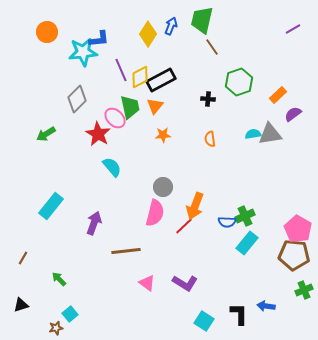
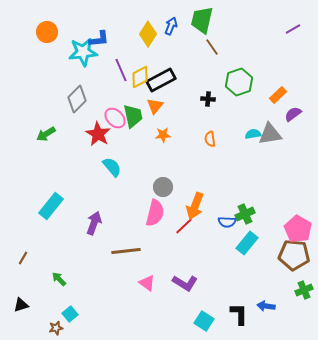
green trapezoid at (130, 107): moved 3 px right, 9 px down
green cross at (245, 216): moved 2 px up
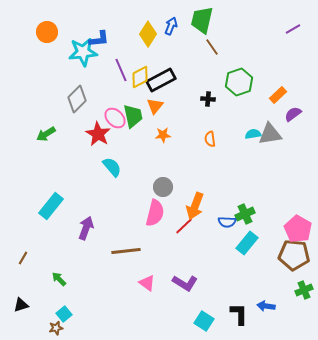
purple arrow at (94, 223): moved 8 px left, 5 px down
cyan square at (70, 314): moved 6 px left
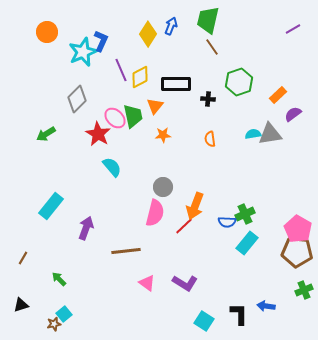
green trapezoid at (202, 20): moved 6 px right
blue L-shape at (99, 39): moved 2 px right, 2 px down; rotated 60 degrees counterclockwise
cyan star at (83, 52): rotated 16 degrees counterclockwise
black rectangle at (161, 80): moved 15 px right, 4 px down; rotated 28 degrees clockwise
brown pentagon at (294, 255): moved 3 px right, 3 px up
brown star at (56, 328): moved 2 px left, 4 px up
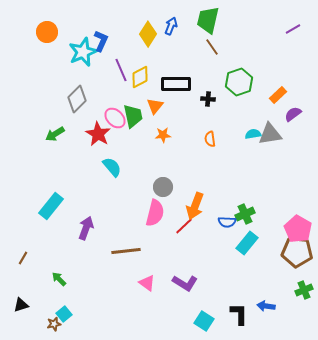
green arrow at (46, 134): moved 9 px right
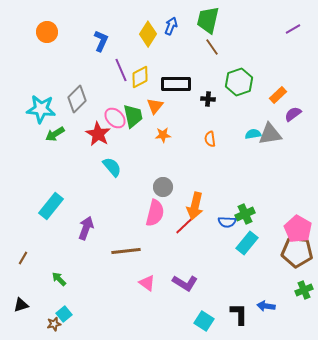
cyan star at (83, 52): moved 42 px left, 57 px down; rotated 28 degrees clockwise
orange arrow at (195, 206): rotated 8 degrees counterclockwise
